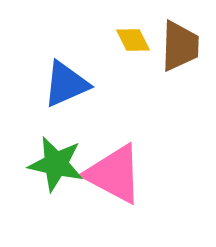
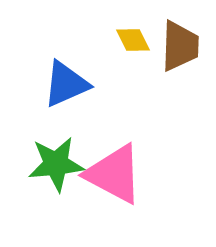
green star: rotated 18 degrees counterclockwise
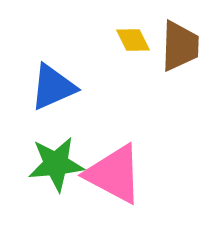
blue triangle: moved 13 px left, 3 px down
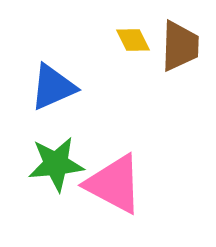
pink triangle: moved 10 px down
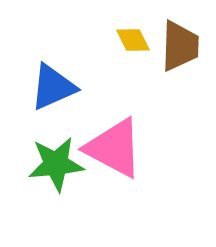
pink triangle: moved 36 px up
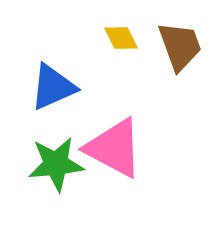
yellow diamond: moved 12 px left, 2 px up
brown trapezoid: rotated 22 degrees counterclockwise
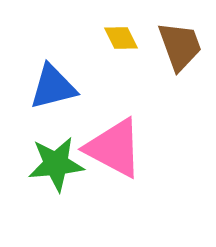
blue triangle: rotated 10 degrees clockwise
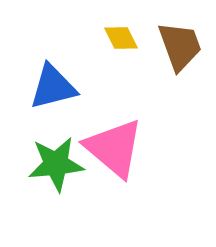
pink triangle: rotated 12 degrees clockwise
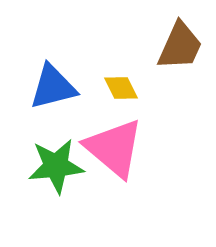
yellow diamond: moved 50 px down
brown trapezoid: rotated 44 degrees clockwise
green star: moved 2 px down
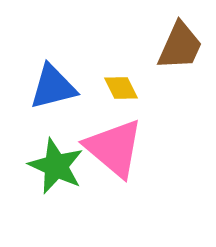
green star: rotated 30 degrees clockwise
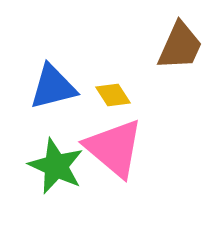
yellow diamond: moved 8 px left, 7 px down; rotated 6 degrees counterclockwise
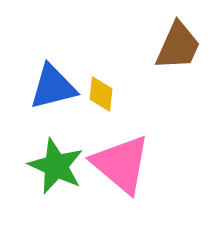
brown trapezoid: moved 2 px left
yellow diamond: moved 12 px left, 1 px up; rotated 39 degrees clockwise
pink triangle: moved 7 px right, 16 px down
